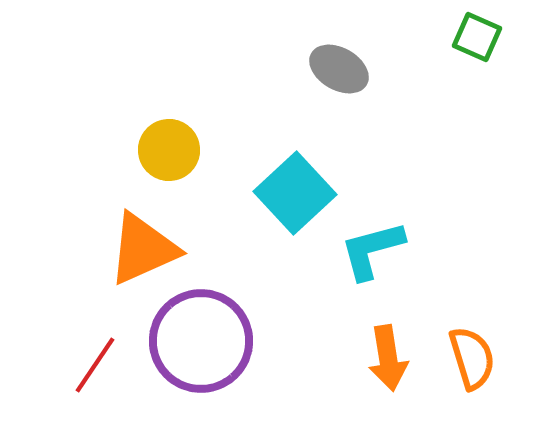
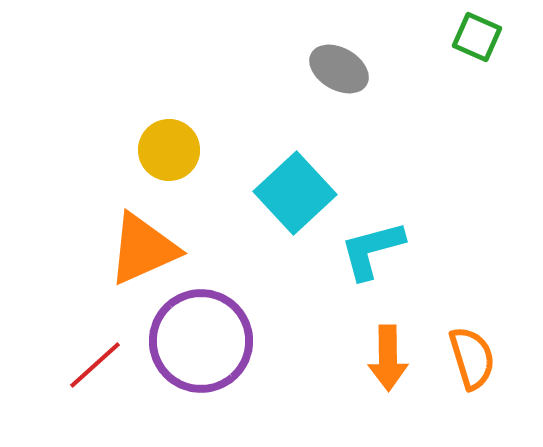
orange arrow: rotated 8 degrees clockwise
red line: rotated 14 degrees clockwise
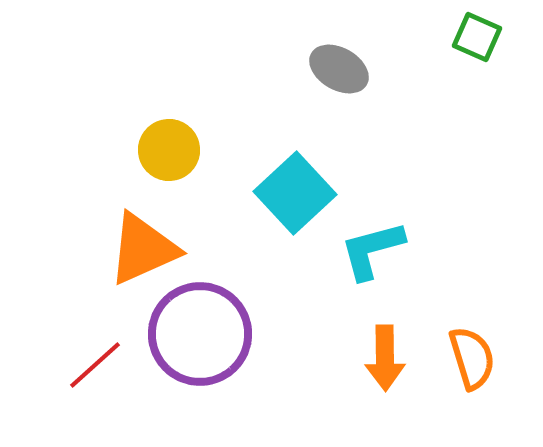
purple circle: moved 1 px left, 7 px up
orange arrow: moved 3 px left
